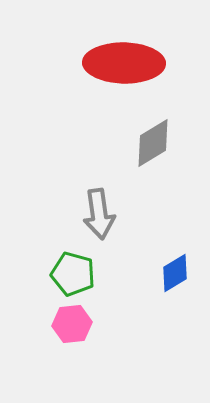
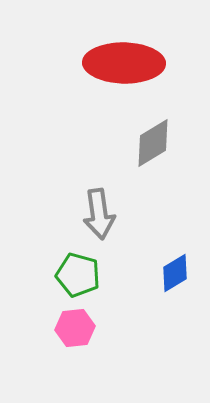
green pentagon: moved 5 px right, 1 px down
pink hexagon: moved 3 px right, 4 px down
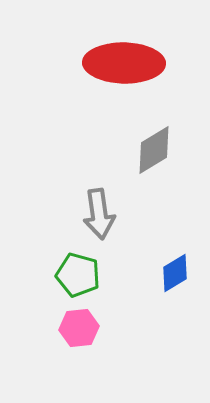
gray diamond: moved 1 px right, 7 px down
pink hexagon: moved 4 px right
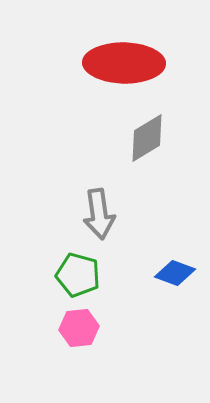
gray diamond: moved 7 px left, 12 px up
blue diamond: rotated 51 degrees clockwise
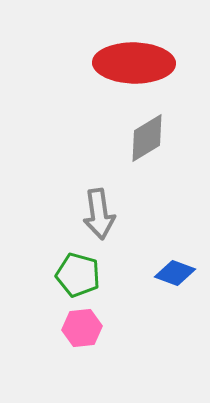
red ellipse: moved 10 px right
pink hexagon: moved 3 px right
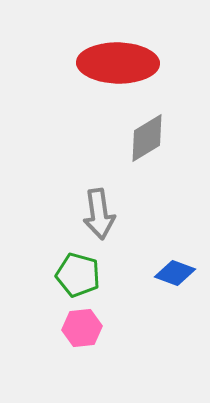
red ellipse: moved 16 px left
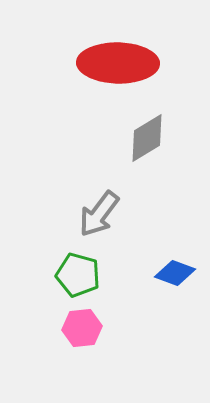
gray arrow: rotated 45 degrees clockwise
